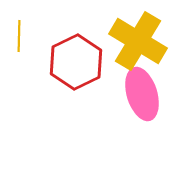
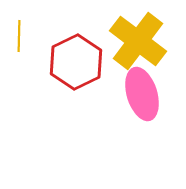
yellow cross: rotated 6 degrees clockwise
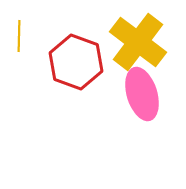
yellow cross: moved 1 px down
red hexagon: rotated 14 degrees counterclockwise
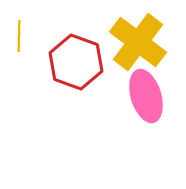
pink ellipse: moved 4 px right, 2 px down
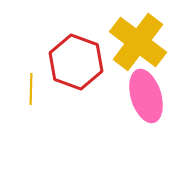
yellow line: moved 12 px right, 53 px down
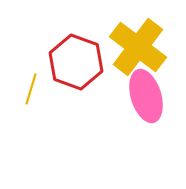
yellow cross: moved 5 px down
yellow line: rotated 16 degrees clockwise
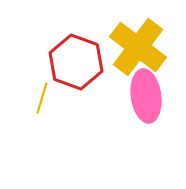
yellow line: moved 11 px right, 9 px down
pink ellipse: rotated 9 degrees clockwise
